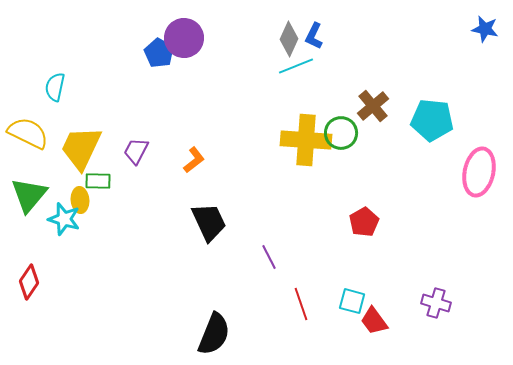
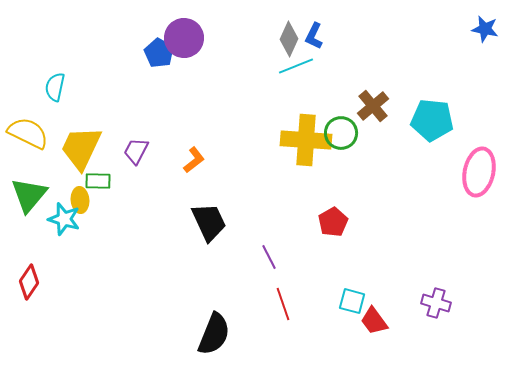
red pentagon: moved 31 px left
red line: moved 18 px left
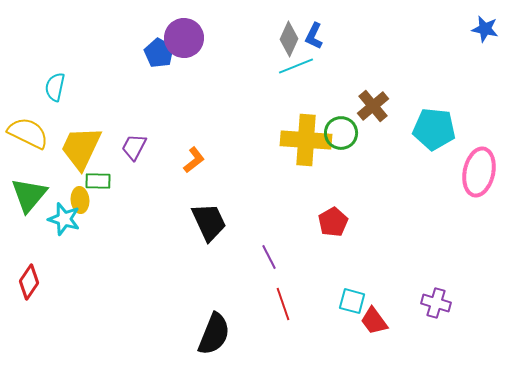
cyan pentagon: moved 2 px right, 9 px down
purple trapezoid: moved 2 px left, 4 px up
